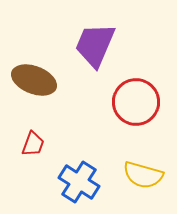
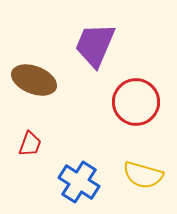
red trapezoid: moved 3 px left
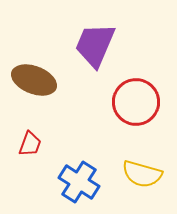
yellow semicircle: moved 1 px left, 1 px up
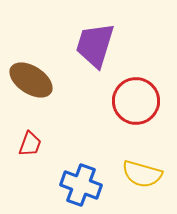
purple trapezoid: rotated 6 degrees counterclockwise
brown ellipse: moved 3 px left; rotated 12 degrees clockwise
red circle: moved 1 px up
blue cross: moved 2 px right, 3 px down; rotated 12 degrees counterclockwise
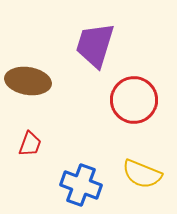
brown ellipse: moved 3 px left, 1 px down; rotated 24 degrees counterclockwise
red circle: moved 2 px left, 1 px up
yellow semicircle: rotated 6 degrees clockwise
